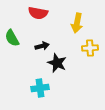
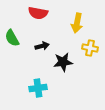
yellow cross: rotated 14 degrees clockwise
black star: moved 6 px right, 1 px up; rotated 30 degrees counterclockwise
cyan cross: moved 2 px left
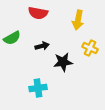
yellow arrow: moved 1 px right, 3 px up
green semicircle: rotated 90 degrees counterclockwise
yellow cross: rotated 14 degrees clockwise
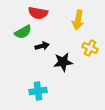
green semicircle: moved 11 px right, 6 px up
cyan cross: moved 3 px down
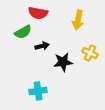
yellow cross: moved 5 px down
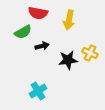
yellow arrow: moved 9 px left
black star: moved 5 px right, 2 px up
cyan cross: rotated 24 degrees counterclockwise
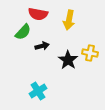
red semicircle: moved 1 px down
green semicircle: rotated 18 degrees counterclockwise
yellow cross: rotated 14 degrees counterclockwise
black star: rotated 30 degrees counterclockwise
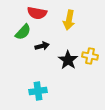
red semicircle: moved 1 px left, 1 px up
yellow cross: moved 3 px down
cyan cross: rotated 24 degrees clockwise
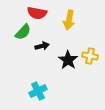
cyan cross: rotated 18 degrees counterclockwise
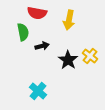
green semicircle: rotated 54 degrees counterclockwise
yellow cross: rotated 28 degrees clockwise
cyan cross: rotated 24 degrees counterclockwise
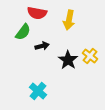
green semicircle: rotated 48 degrees clockwise
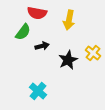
yellow cross: moved 3 px right, 3 px up
black star: rotated 12 degrees clockwise
